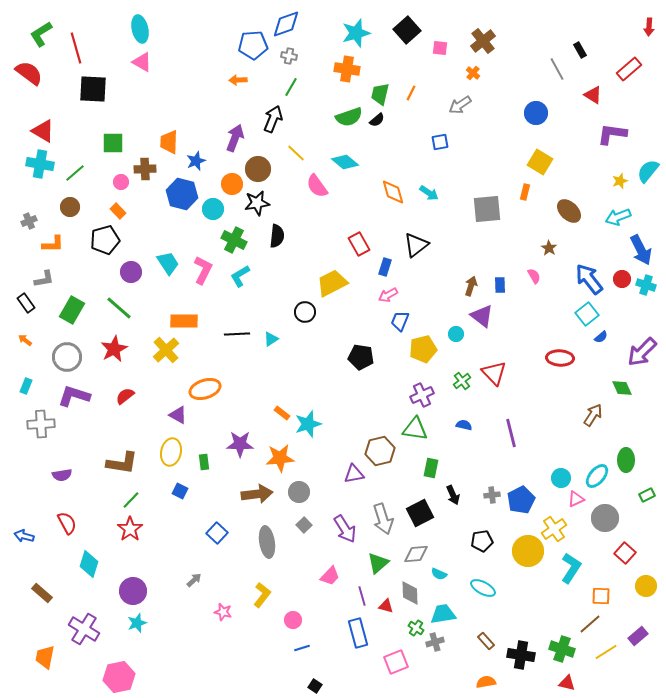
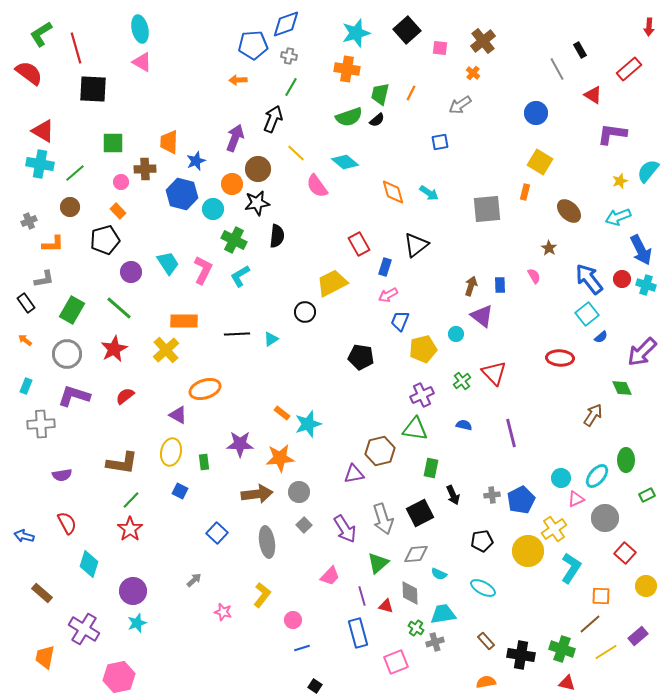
gray circle at (67, 357): moved 3 px up
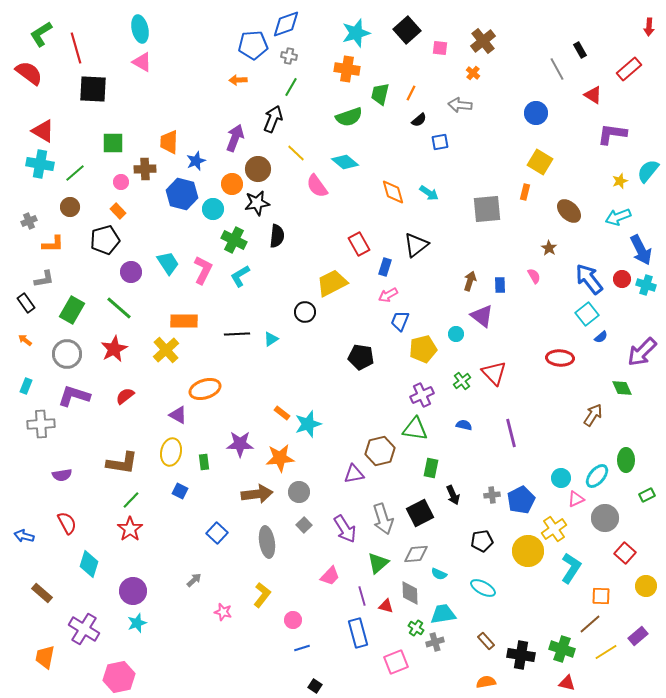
gray arrow at (460, 105): rotated 40 degrees clockwise
black semicircle at (377, 120): moved 42 px right
brown arrow at (471, 286): moved 1 px left, 5 px up
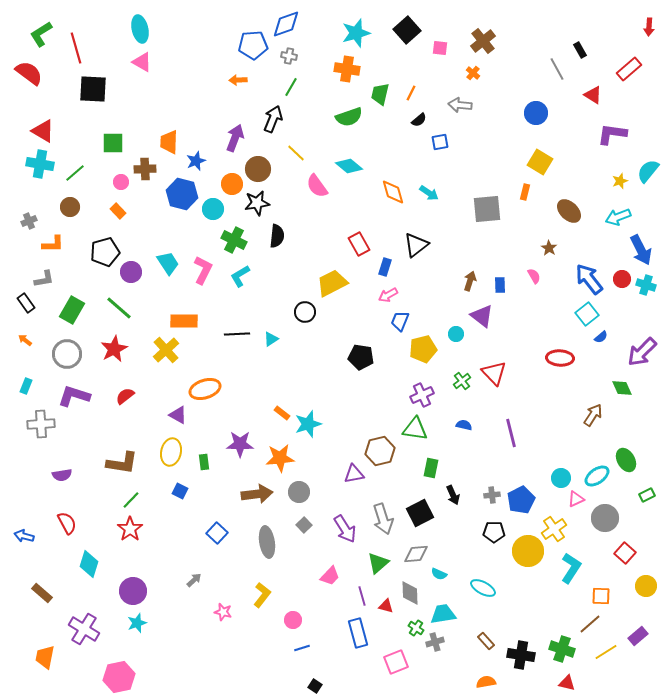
cyan diamond at (345, 162): moved 4 px right, 4 px down
black pentagon at (105, 240): moved 12 px down
green ellipse at (626, 460): rotated 30 degrees counterclockwise
cyan ellipse at (597, 476): rotated 15 degrees clockwise
black pentagon at (482, 541): moved 12 px right, 9 px up; rotated 10 degrees clockwise
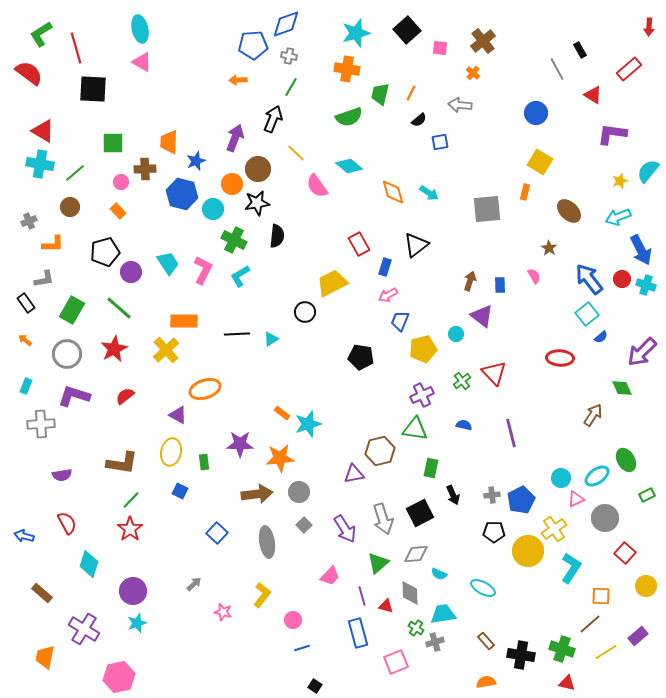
gray arrow at (194, 580): moved 4 px down
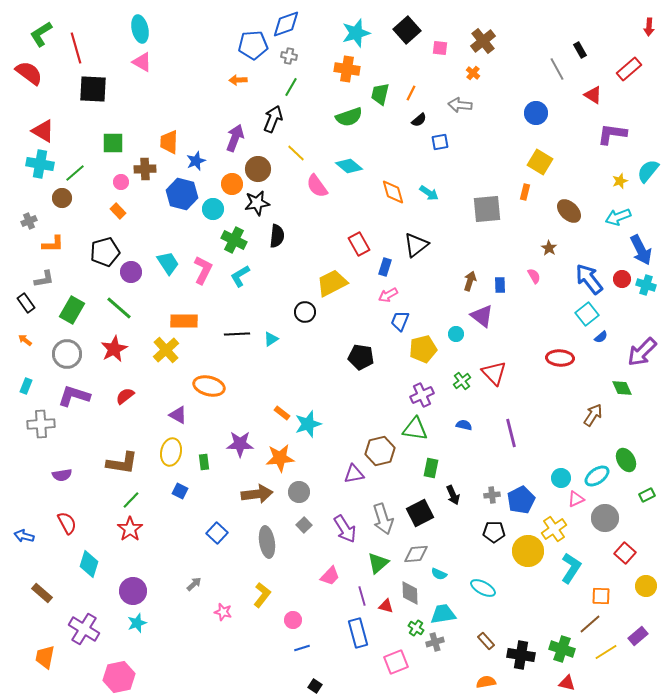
brown circle at (70, 207): moved 8 px left, 9 px up
orange ellipse at (205, 389): moved 4 px right, 3 px up; rotated 32 degrees clockwise
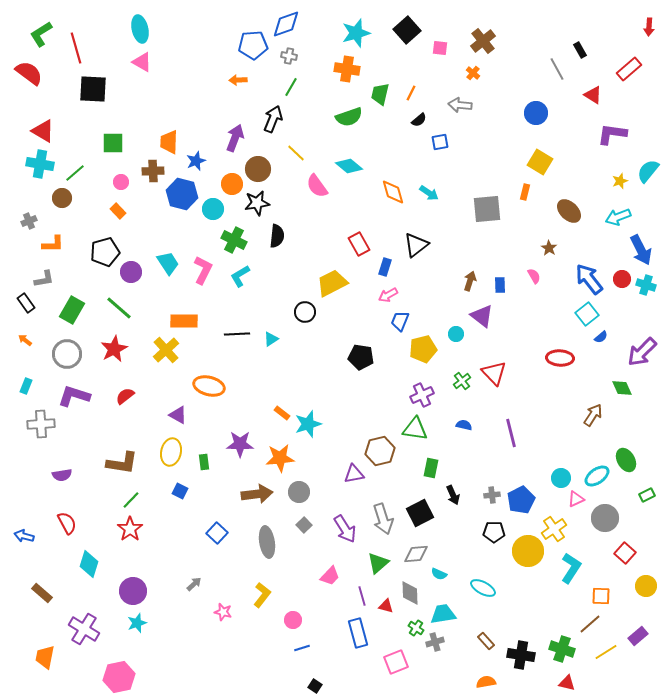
brown cross at (145, 169): moved 8 px right, 2 px down
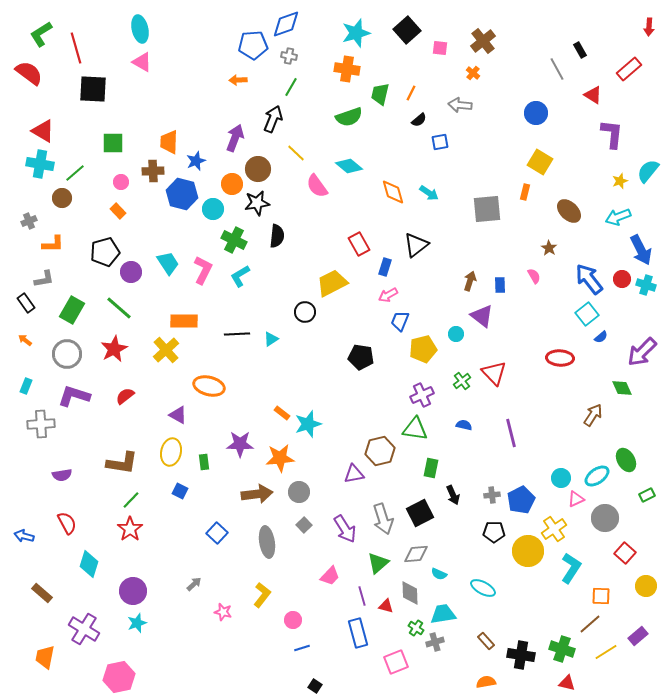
purple L-shape at (612, 134): rotated 88 degrees clockwise
